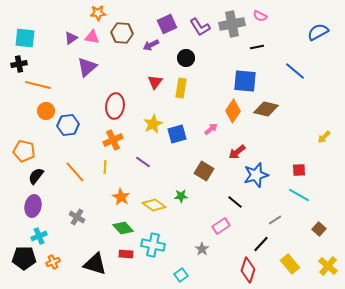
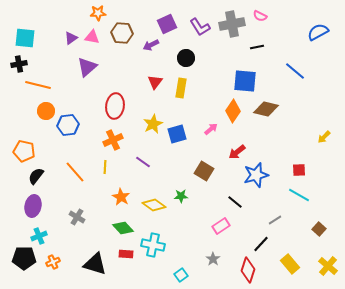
gray star at (202, 249): moved 11 px right, 10 px down
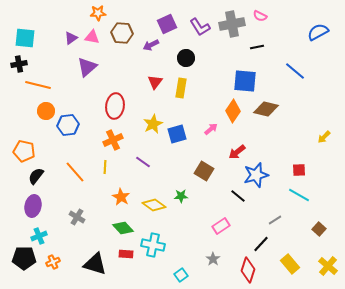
black line at (235, 202): moved 3 px right, 6 px up
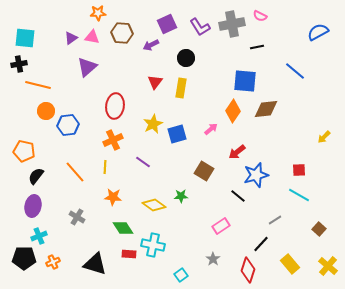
brown diamond at (266, 109): rotated 20 degrees counterclockwise
orange star at (121, 197): moved 8 px left; rotated 24 degrees counterclockwise
green diamond at (123, 228): rotated 10 degrees clockwise
red rectangle at (126, 254): moved 3 px right
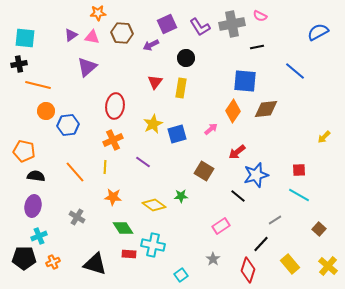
purple triangle at (71, 38): moved 3 px up
black semicircle at (36, 176): rotated 60 degrees clockwise
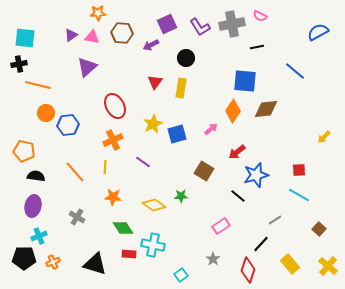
red ellipse at (115, 106): rotated 35 degrees counterclockwise
orange circle at (46, 111): moved 2 px down
